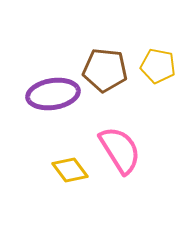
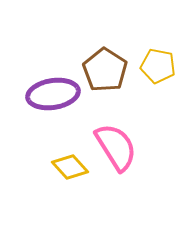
brown pentagon: rotated 27 degrees clockwise
pink semicircle: moved 4 px left, 3 px up
yellow diamond: moved 3 px up; rotated 6 degrees counterclockwise
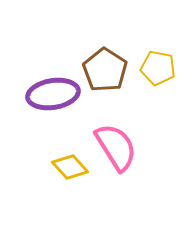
yellow pentagon: moved 2 px down
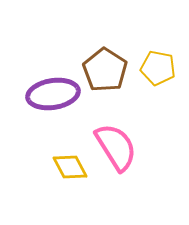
yellow diamond: rotated 15 degrees clockwise
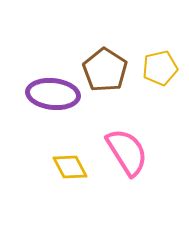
yellow pentagon: moved 2 px right; rotated 24 degrees counterclockwise
purple ellipse: rotated 15 degrees clockwise
pink semicircle: moved 11 px right, 5 px down
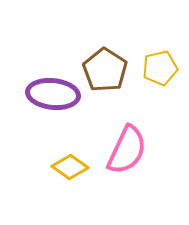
pink semicircle: moved 2 px up; rotated 57 degrees clockwise
yellow diamond: rotated 27 degrees counterclockwise
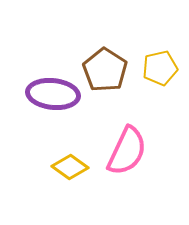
pink semicircle: moved 1 px down
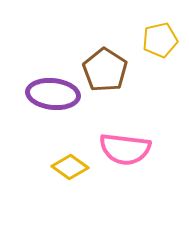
yellow pentagon: moved 28 px up
pink semicircle: moved 2 px left, 2 px up; rotated 72 degrees clockwise
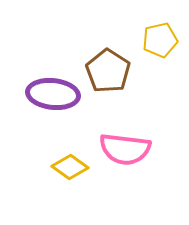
brown pentagon: moved 3 px right, 1 px down
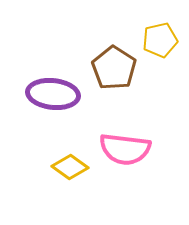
brown pentagon: moved 6 px right, 3 px up
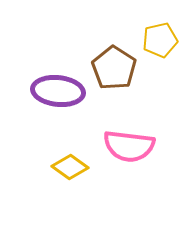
purple ellipse: moved 5 px right, 3 px up
pink semicircle: moved 4 px right, 3 px up
